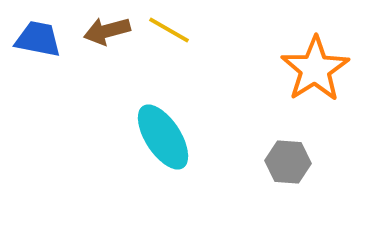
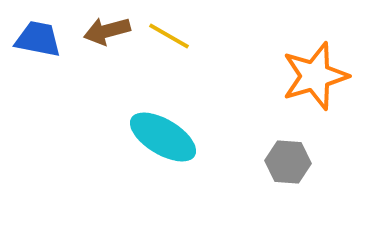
yellow line: moved 6 px down
orange star: moved 7 px down; rotated 16 degrees clockwise
cyan ellipse: rotated 26 degrees counterclockwise
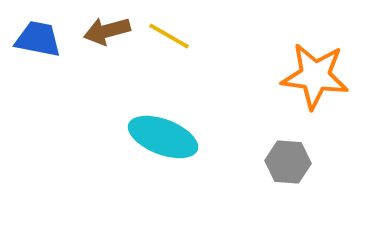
orange star: rotated 24 degrees clockwise
cyan ellipse: rotated 10 degrees counterclockwise
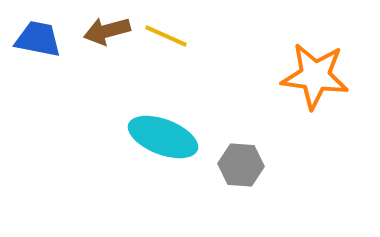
yellow line: moved 3 px left; rotated 6 degrees counterclockwise
gray hexagon: moved 47 px left, 3 px down
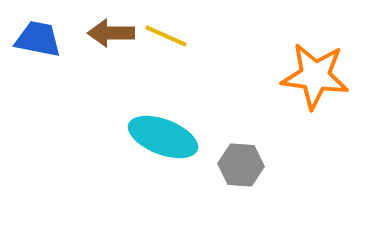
brown arrow: moved 4 px right, 2 px down; rotated 15 degrees clockwise
